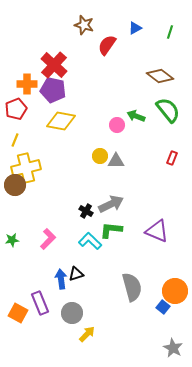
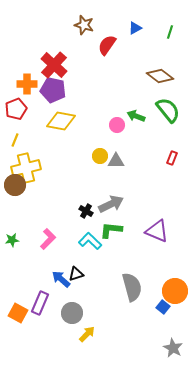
blue arrow: rotated 42 degrees counterclockwise
purple rectangle: rotated 45 degrees clockwise
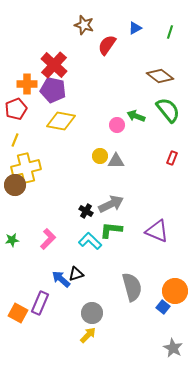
gray circle: moved 20 px right
yellow arrow: moved 1 px right, 1 px down
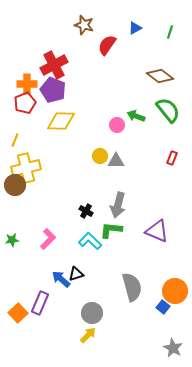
red cross: rotated 20 degrees clockwise
purple pentagon: rotated 10 degrees clockwise
red pentagon: moved 9 px right, 6 px up
yellow diamond: rotated 8 degrees counterclockwise
gray arrow: moved 7 px right, 1 px down; rotated 130 degrees clockwise
orange square: rotated 18 degrees clockwise
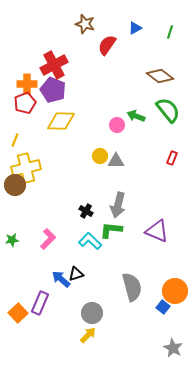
brown star: moved 1 px right, 1 px up
